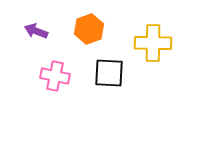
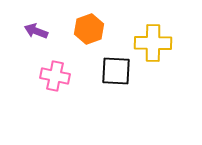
black square: moved 7 px right, 2 px up
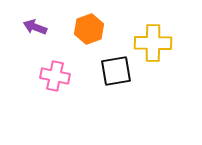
purple arrow: moved 1 px left, 4 px up
black square: rotated 12 degrees counterclockwise
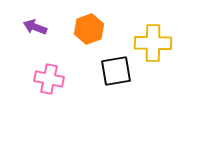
pink cross: moved 6 px left, 3 px down
